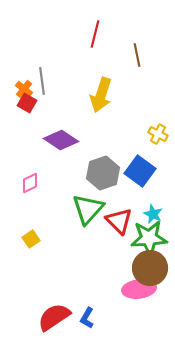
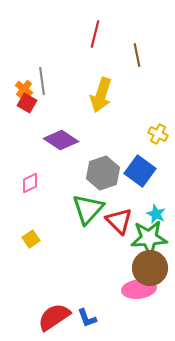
cyan star: moved 3 px right
blue L-shape: rotated 50 degrees counterclockwise
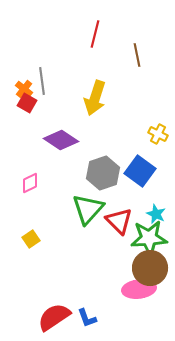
yellow arrow: moved 6 px left, 3 px down
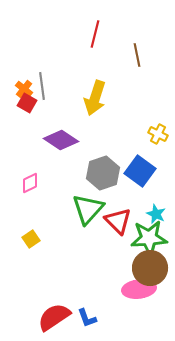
gray line: moved 5 px down
red triangle: moved 1 px left
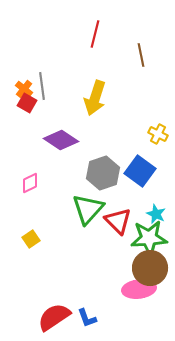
brown line: moved 4 px right
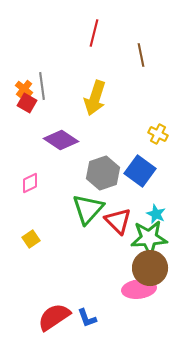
red line: moved 1 px left, 1 px up
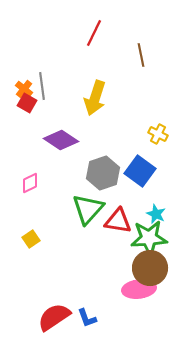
red line: rotated 12 degrees clockwise
red triangle: rotated 36 degrees counterclockwise
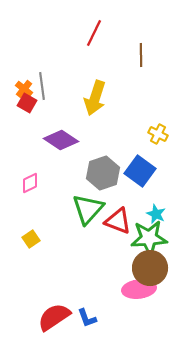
brown line: rotated 10 degrees clockwise
red triangle: rotated 12 degrees clockwise
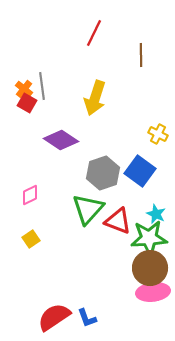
pink diamond: moved 12 px down
pink ellipse: moved 14 px right, 3 px down
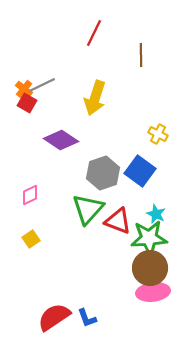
gray line: moved 1 px up; rotated 72 degrees clockwise
